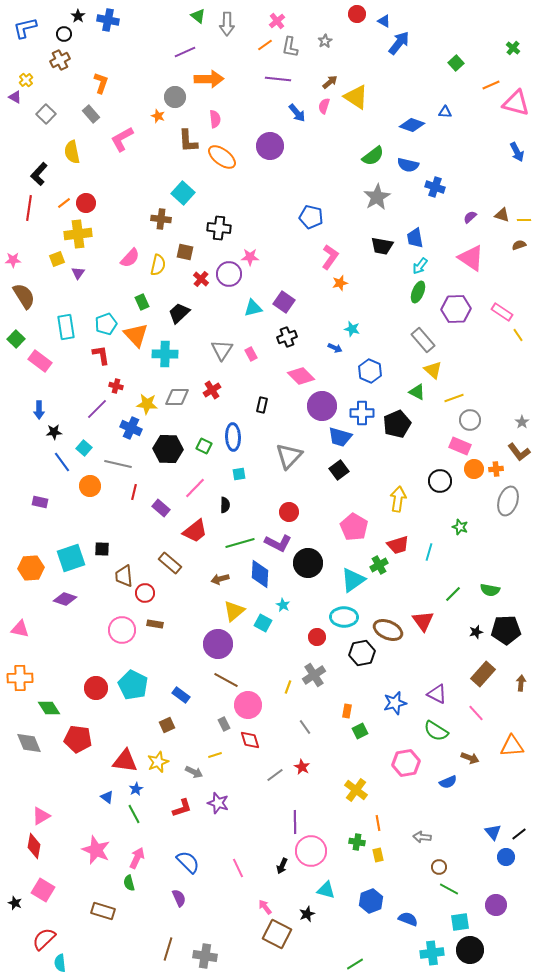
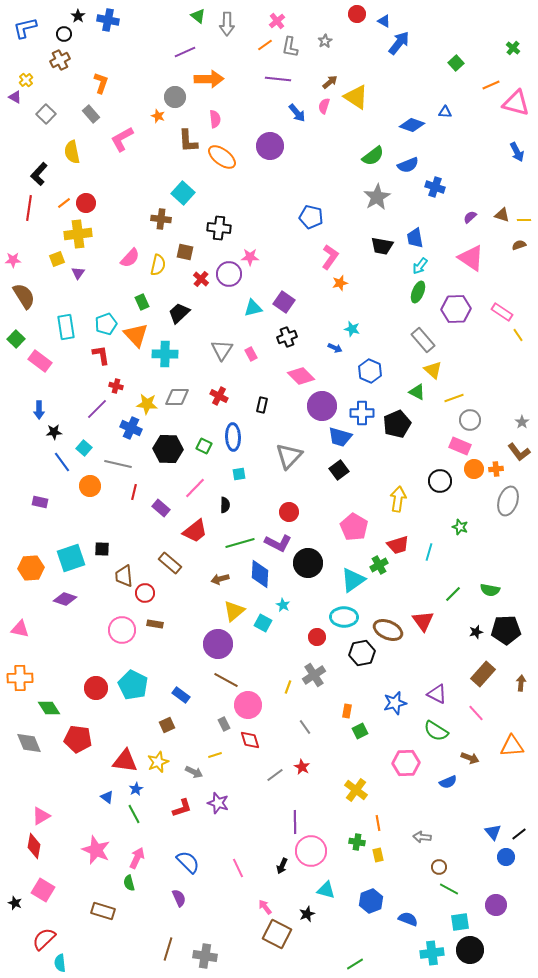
blue semicircle at (408, 165): rotated 35 degrees counterclockwise
red cross at (212, 390): moved 7 px right, 6 px down; rotated 30 degrees counterclockwise
pink hexagon at (406, 763): rotated 8 degrees clockwise
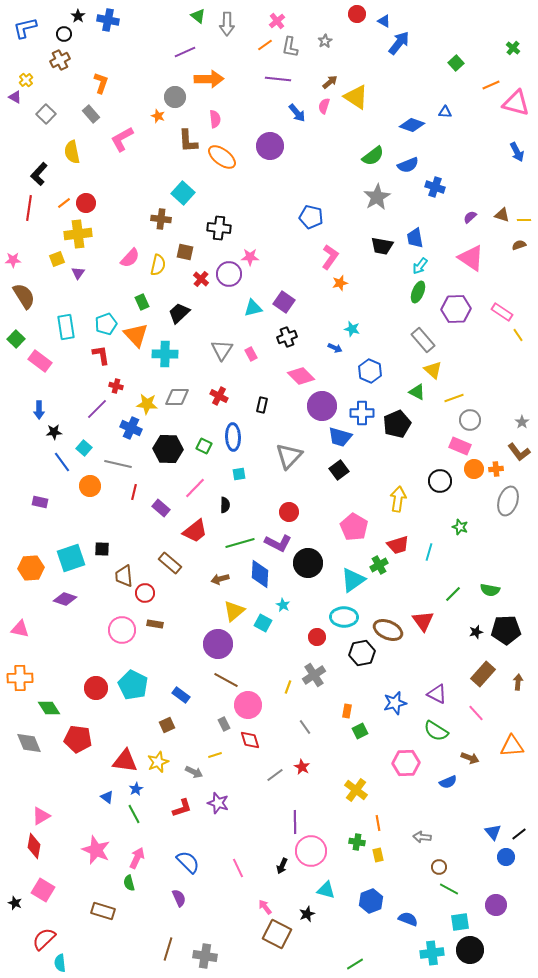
brown arrow at (521, 683): moved 3 px left, 1 px up
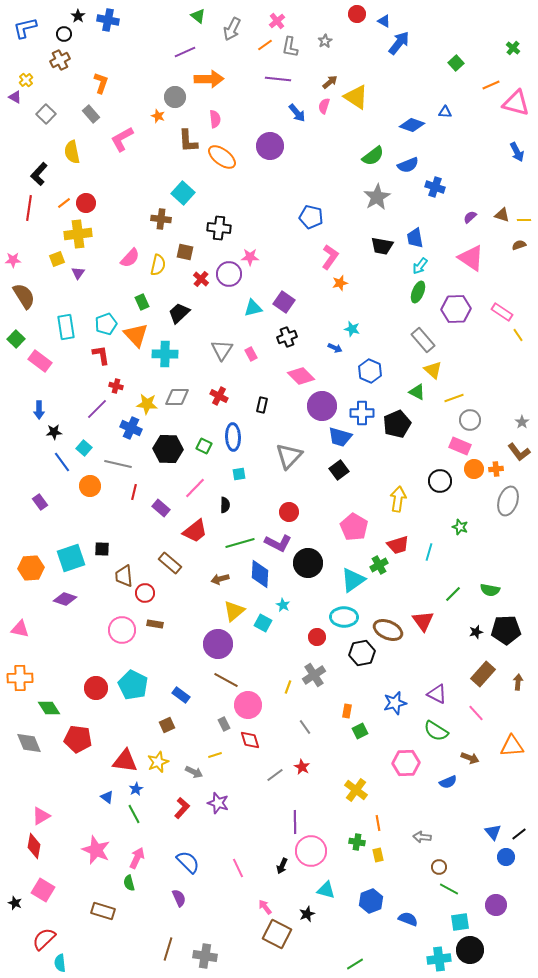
gray arrow at (227, 24): moved 5 px right, 5 px down; rotated 25 degrees clockwise
purple rectangle at (40, 502): rotated 42 degrees clockwise
red L-shape at (182, 808): rotated 30 degrees counterclockwise
cyan cross at (432, 953): moved 7 px right, 6 px down
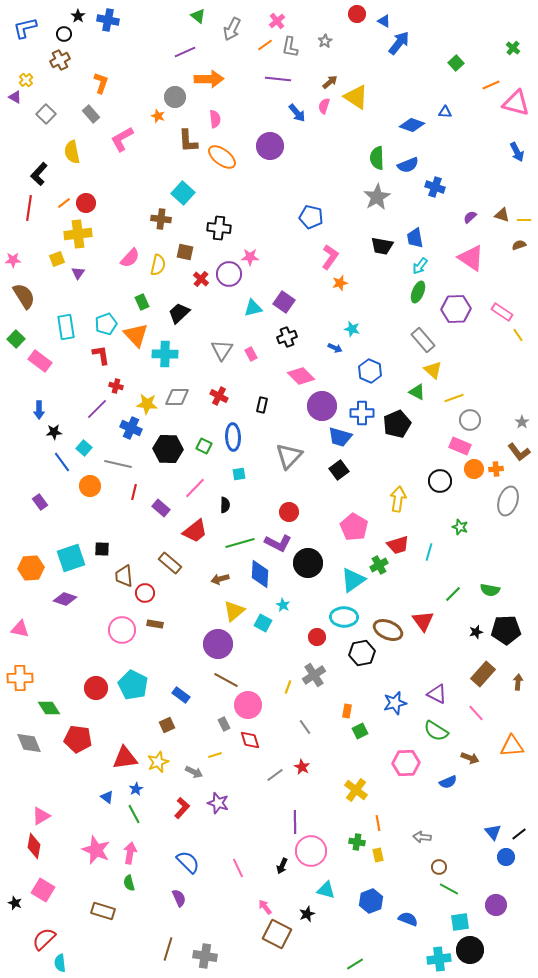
green semicircle at (373, 156): moved 4 px right, 2 px down; rotated 125 degrees clockwise
red triangle at (125, 761): moved 3 px up; rotated 16 degrees counterclockwise
pink arrow at (137, 858): moved 7 px left, 5 px up; rotated 15 degrees counterclockwise
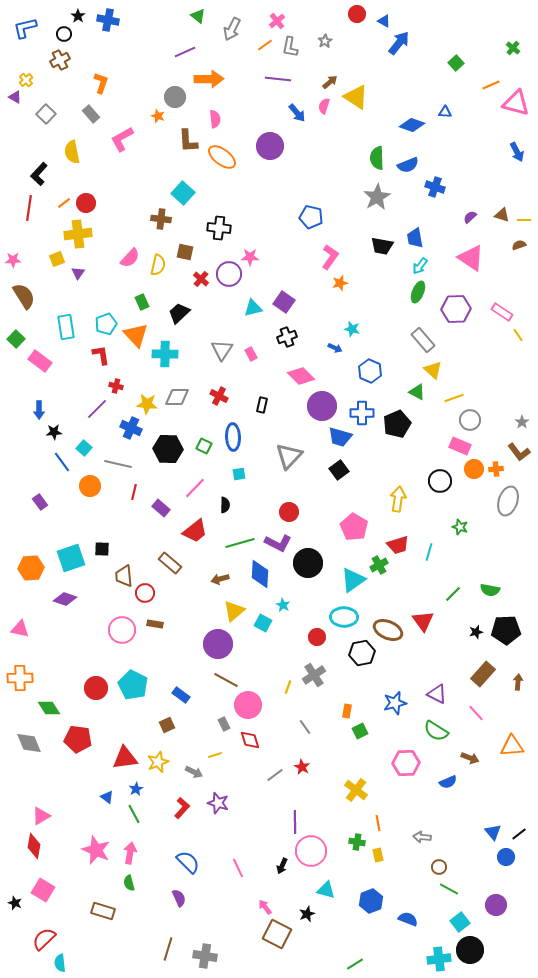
cyan square at (460, 922): rotated 30 degrees counterclockwise
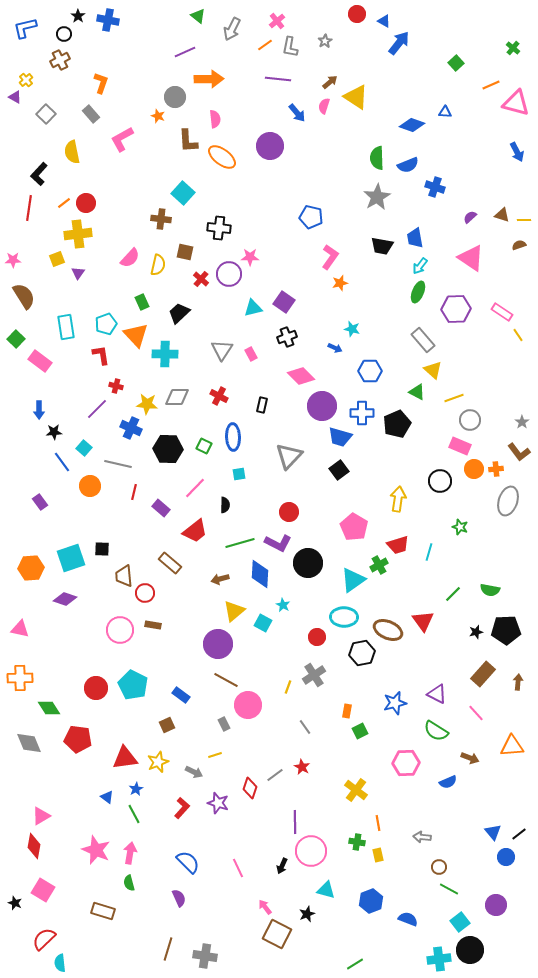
blue hexagon at (370, 371): rotated 25 degrees counterclockwise
brown rectangle at (155, 624): moved 2 px left, 1 px down
pink circle at (122, 630): moved 2 px left
red diamond at (250, 740): moved 48 px down; rotated 35 degrees clockwise
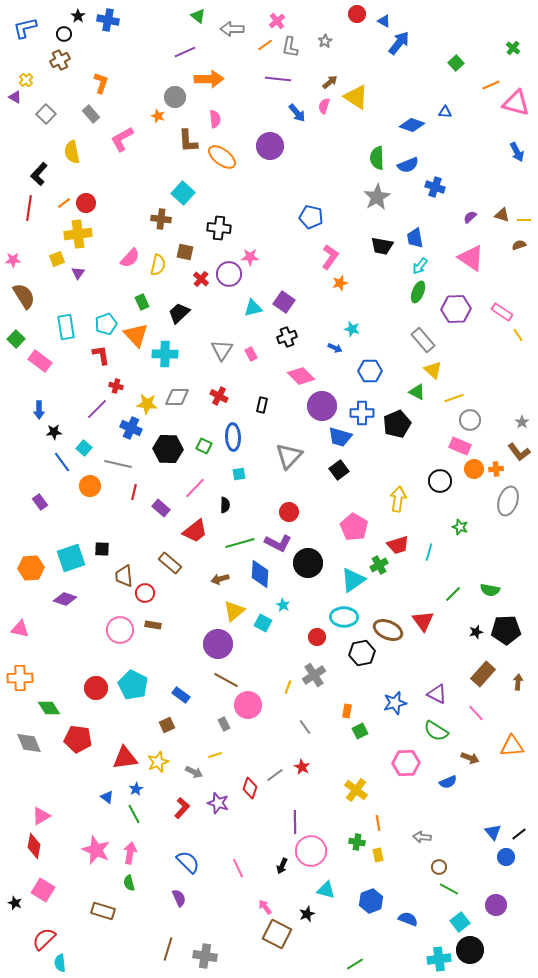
gray arrow at (232, 29): rotated 65 degrees clockwise
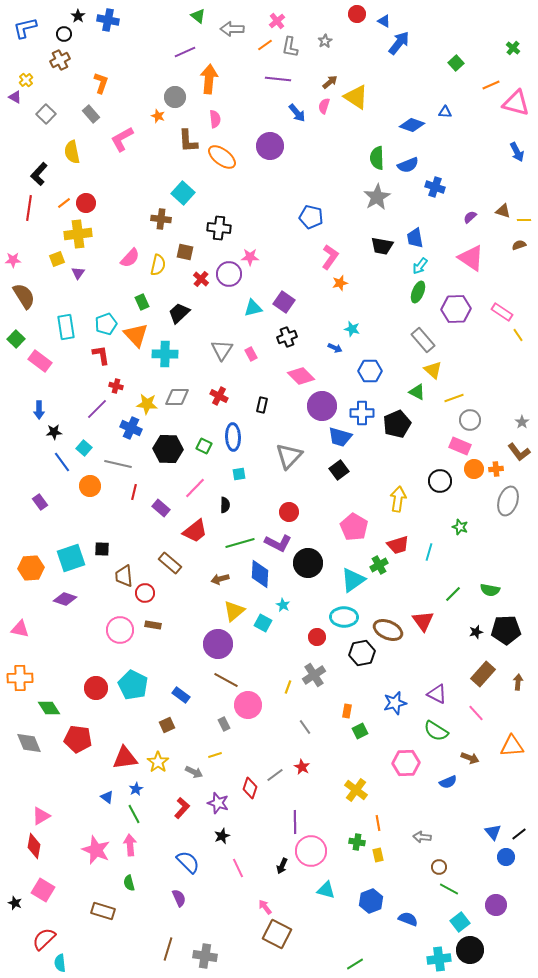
orange arrow at (209, 79): rotated 84 degrees counterclockwise
brown triangle at (502, 215): moved 1 px right, 4 px up
yellow star at (158, 762): rotated 15 degrees counterclockwise
pink arrow at (130, 853): moved 8 px up; rotated 15 degrees counterclockwise
black star at (307, 914): moved 85 px left, 78 px up
